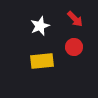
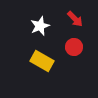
yellow rectangle: rotated 35 degrees clockwise
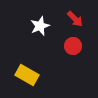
red circle: moved 1 px left, 1 px up
yellow rectangle: moved 15 px left, 14 px down
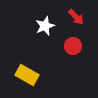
red arrow: moved 1 px right, 2 px up
white star: moved 5 px right
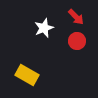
white star: moved 1 px left, 2 px down
red circle: moved 4 px right, 5 px up
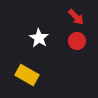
white star: moved 5 px left, 10 px down; rotated 18 degrees counterclockwise
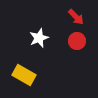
white star: rotated 18 degrees clockwise
yellow rectangle: moved 3 px left
